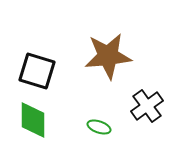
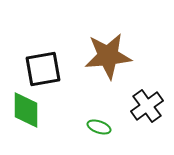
black square: moved 6 px right, 2 px up; rotated 27 degrees counterclockwise
green diamond: moved 7 px left, 10 px up
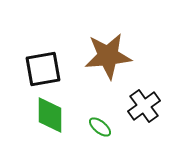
black cross: moved 3 px left
green diamond: moved 24 px right, 5 px down
green ellipse: moved 1 px right; rotated 20 degrees clockwise
